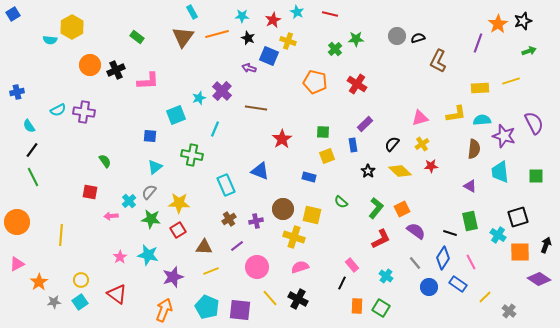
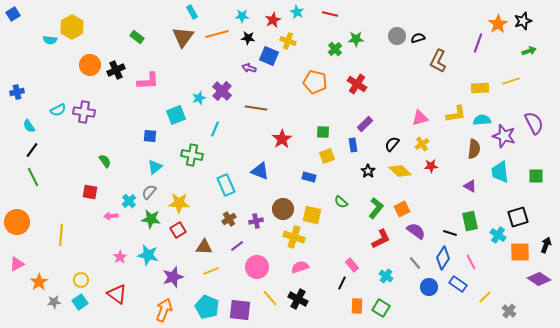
black star at (248, 38): rotated 16 degrees counterclockwise
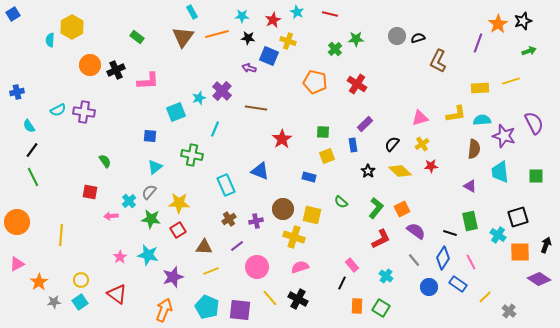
cyan semicircle at (50, 40): rotated 88 degrees clockwise
cyan square at (176, 115): moved 3 px up
gray line at (415, 263): moved 1 px left, 3 px up
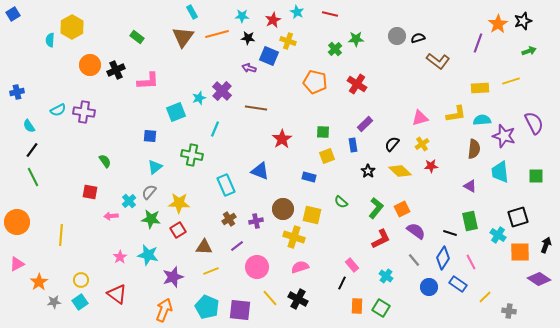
brown L-shape at (438, 61): rotated 80 degrees counterclockwise
gray cross at (509, 311): rotated 32 degrees counterclockwise
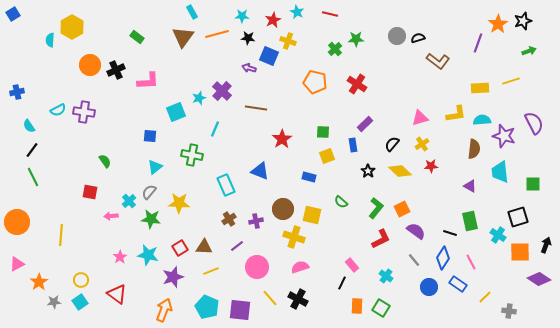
green square at (536, 176): moved 3 px left, 8 px down
red square at (178, 230): moved 2 px right, 18 px down
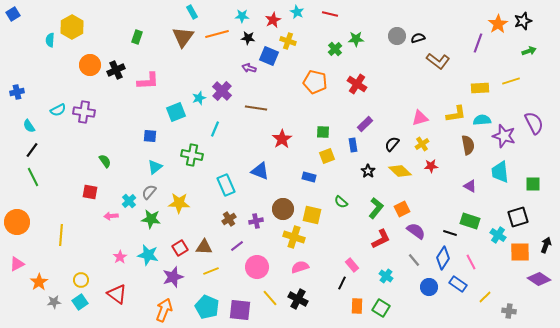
green rectangle at (137, 37): rotated 72 degrees clockwise
brown semicircle at (474, 149): moved 6 px left, 4 px up; rotated 18 degrees counterclockwise
green rectangle at (470, 221): rotated 60 degrees counterclockwise
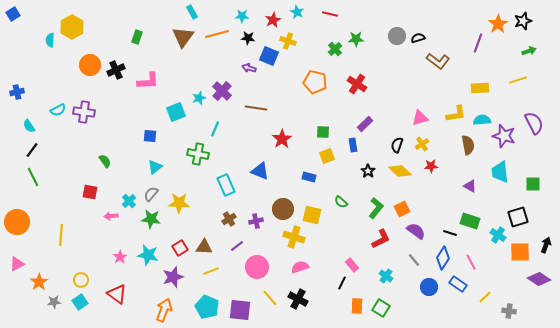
yellow line at (511, 81): moved 7 px right, 1 px up
black semicircle at (392, 144): moved 5 px right, 1 px down; rotated 21 degrees counterclockwise
green cross at (192, 155): moved 6 px right, 1 px up
gray semicircle at (149, 192): moved 2 px right, 2 px down
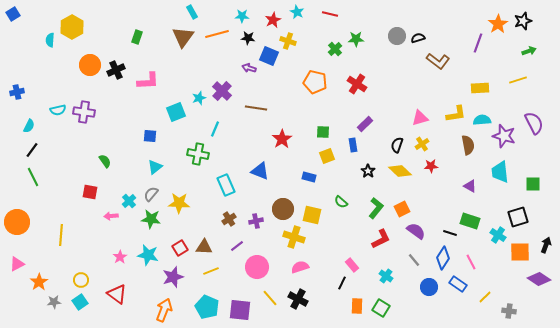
cyan semicircle at (58, 110): rotated 14 degrees clockwise
cyan semicircle at (29, 126): rotated 120 degrees counterclockwise
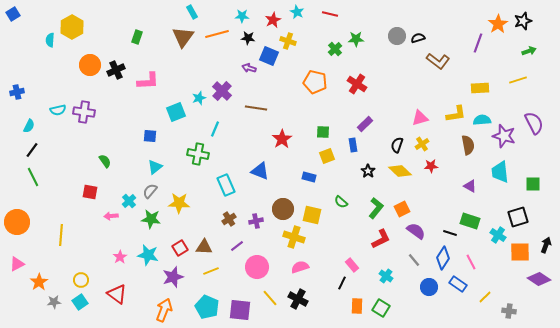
gray semicircle at (151, 194): moved 1 px left, 3 px up
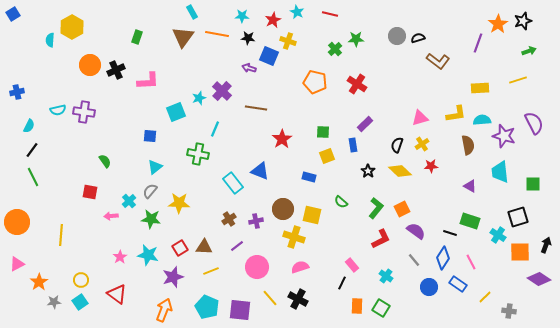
orange line at (217, 34): rotated 25 degrees clockwise
cyan rectangle at (226, 185): moved 7 px right, 2 px up; rotated 15 degrees counterclockwise
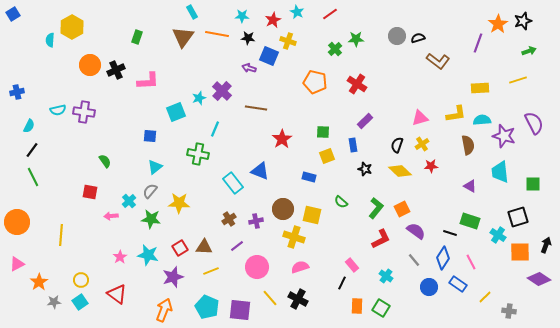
red line at (330, 14): rotated 49 degrees counterclockwise
purple rectangle at (365, 124): moved 3 px up
black star at (368, 171): moved 3 px left, 2 px up; rotated 16 degrees counterclockwise
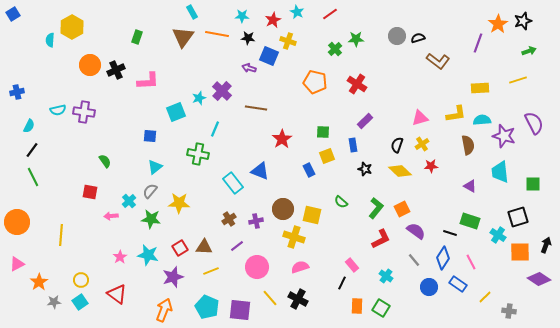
blue rectangle at (309, 177): moved 7 px up; rotated 48 degrees clockwise
